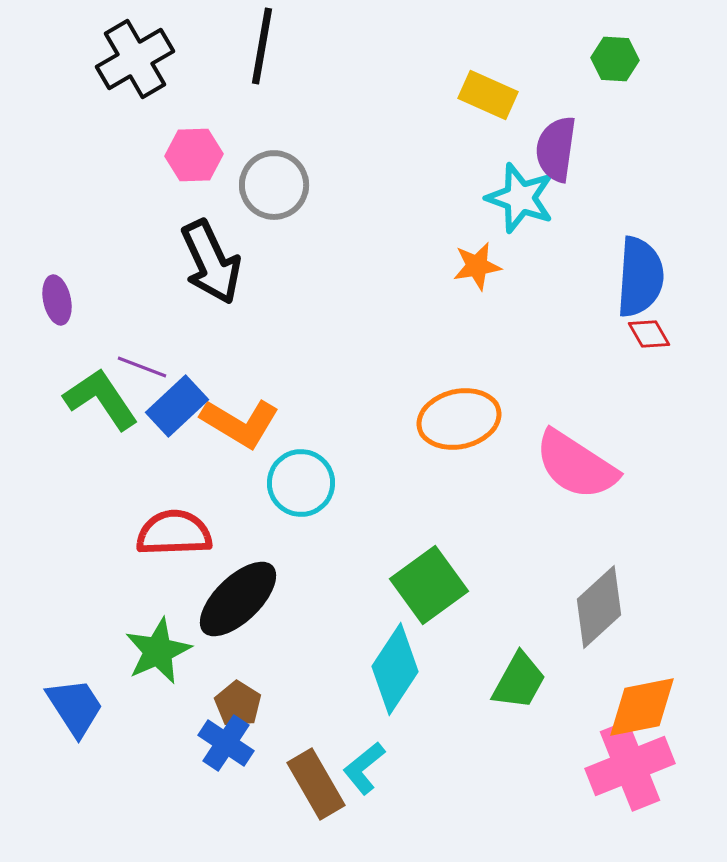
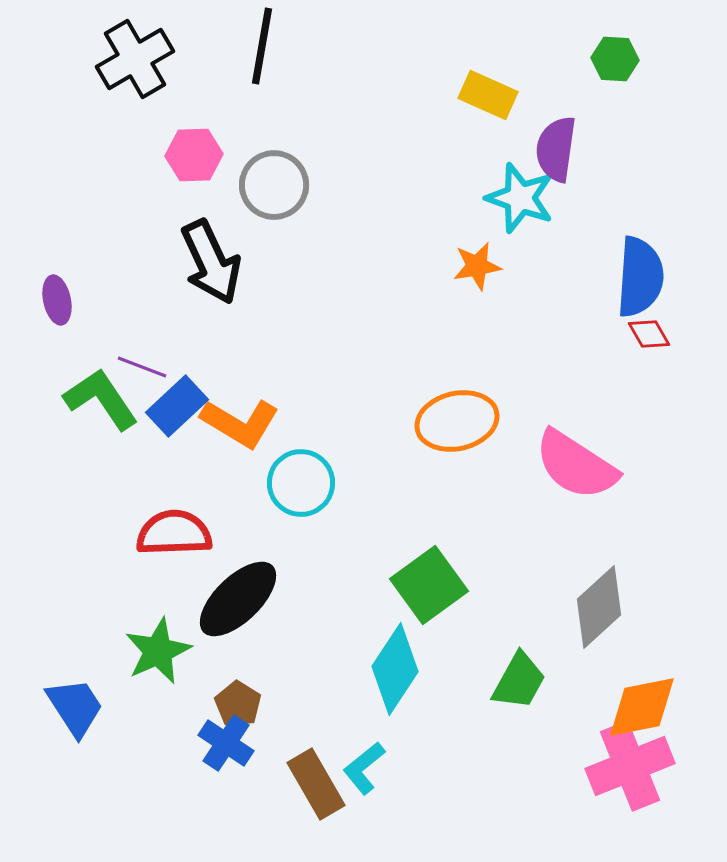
orange ellipse: moved 2 px left, 2 px down
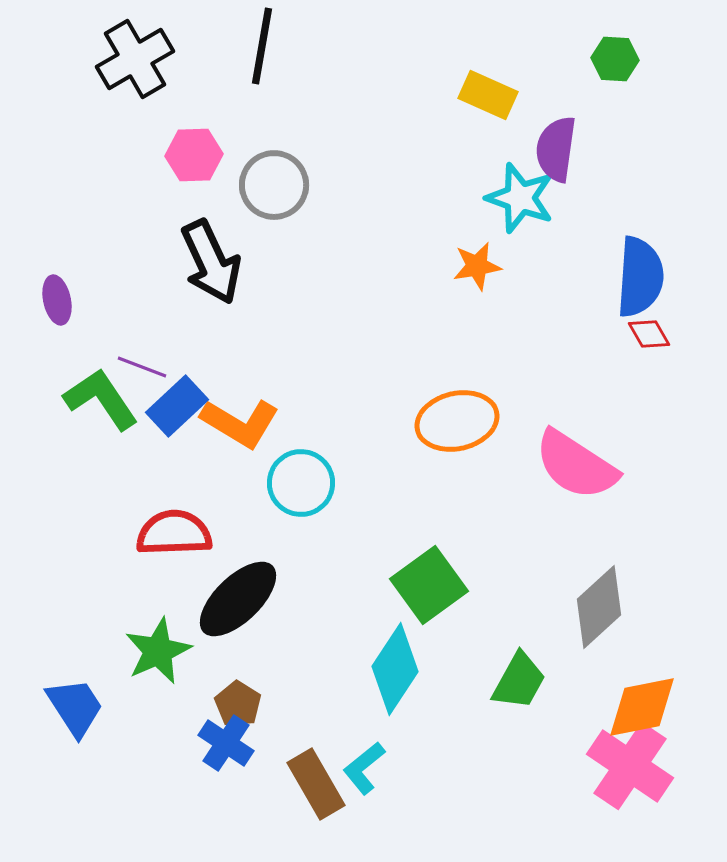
pink cross: rotated 34 degrees counterclockwise
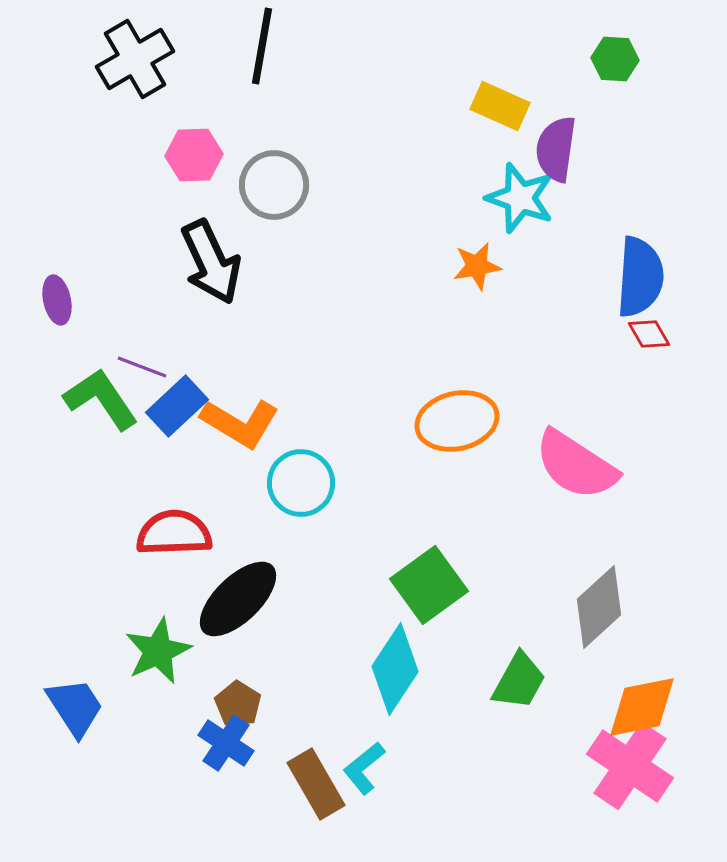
yellow rectangle: moved 12 px right, 11 px down
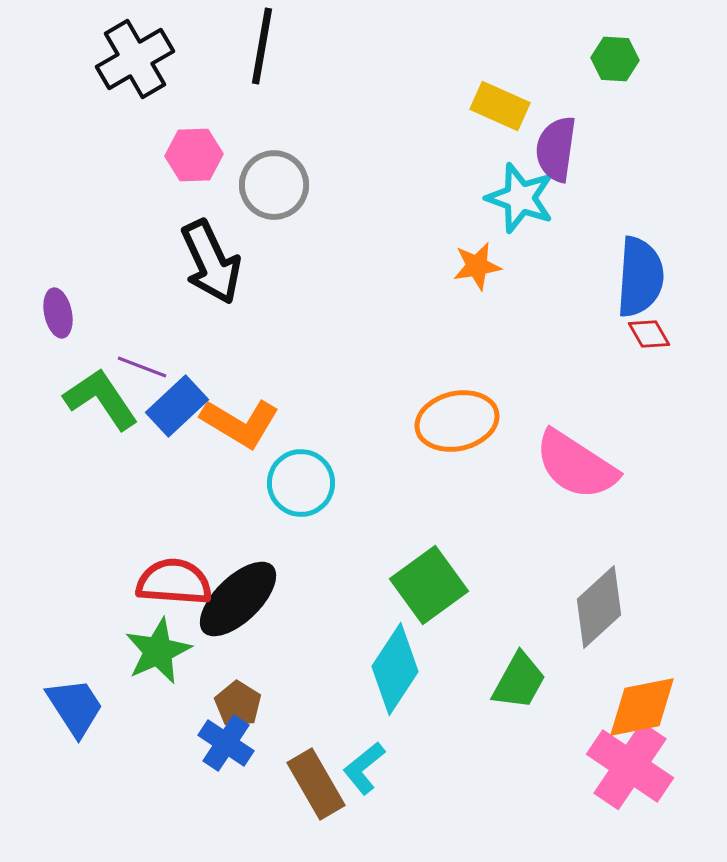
purple ellipse: moved 1 px right, 13 px down
red semicircle: moved 49 px down; rotated 6 degrees clockwise
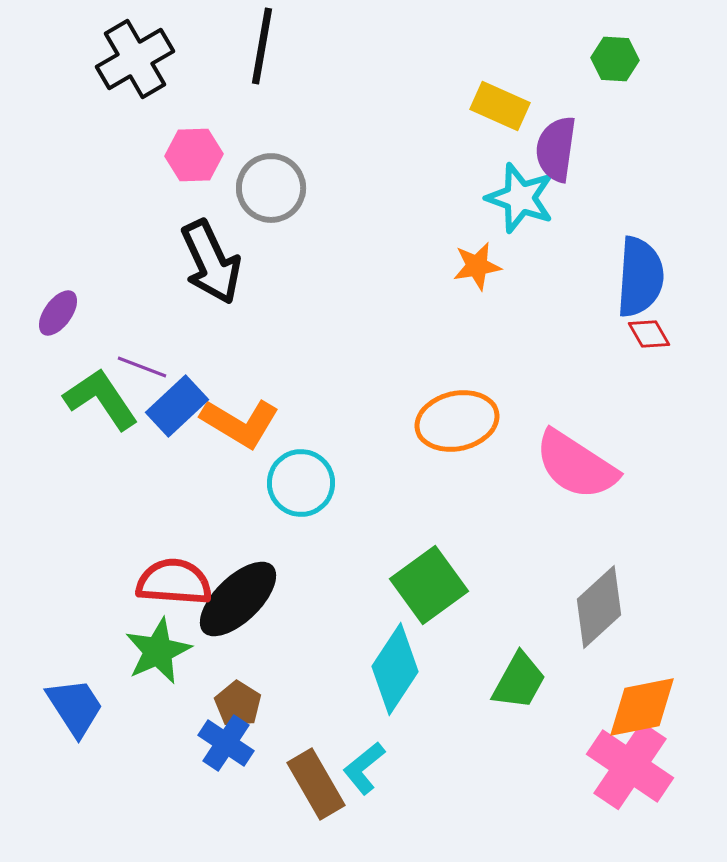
gray circle: moved 3 px left, 3 px down
purple ellipse: rotated 48 degrees clockwise
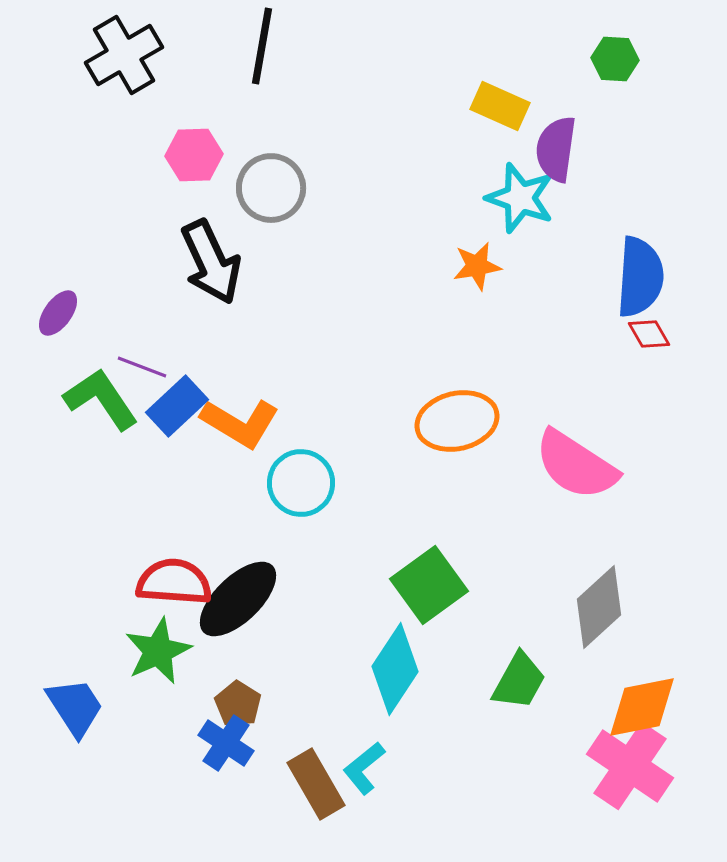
black cross: moved 11 px left, 4 px up
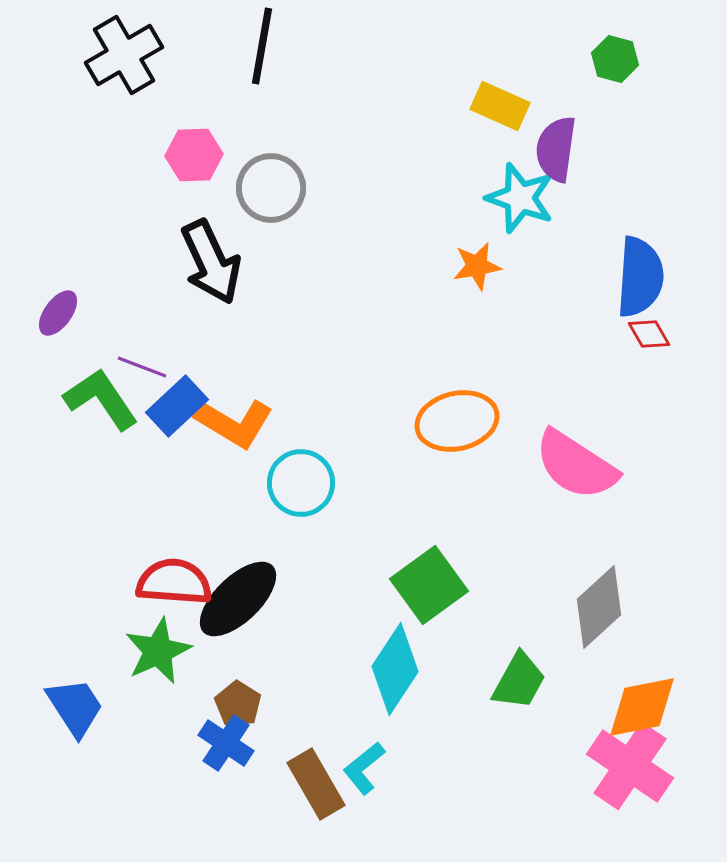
green hexagon: rotated 12 degrees clockwise
orange L-shape: moved 6 px left
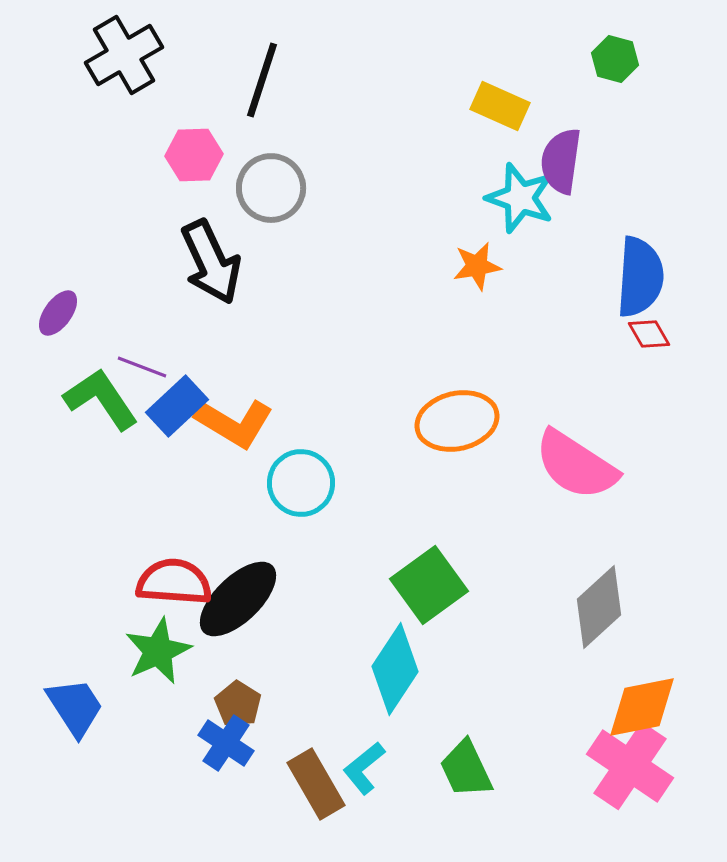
black line: moved 34 px down; rotated 8 degrees clockwise
purple semicircle: moved 5 px right, 12 px down
green trapezoid: moved 53 px left, 88 px down; rotated 126 degrees clockwise
